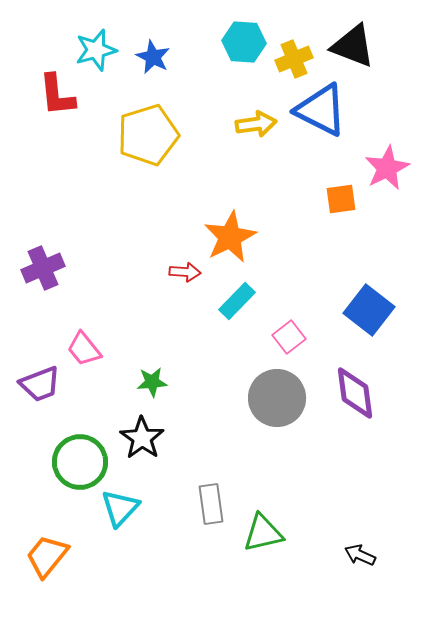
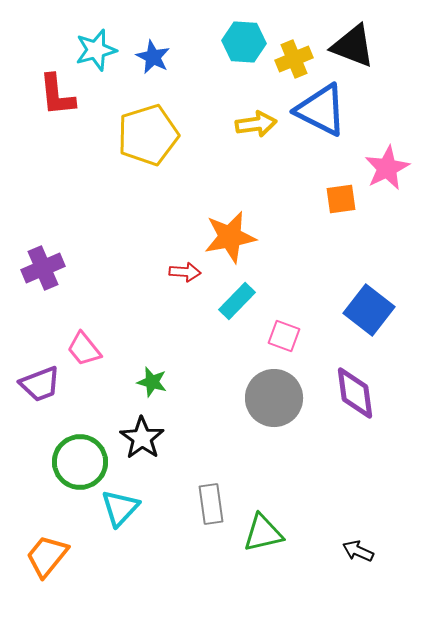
orange star: rotated 16 degrees clockwise
pink square: moved 5 px left, 1 px up; rotated 32 degrees counterclockwise
green star: rotated 20 degrees clockwise
gray circle: moved 3 px left
black arrow: moved 2 px left, 4 px up
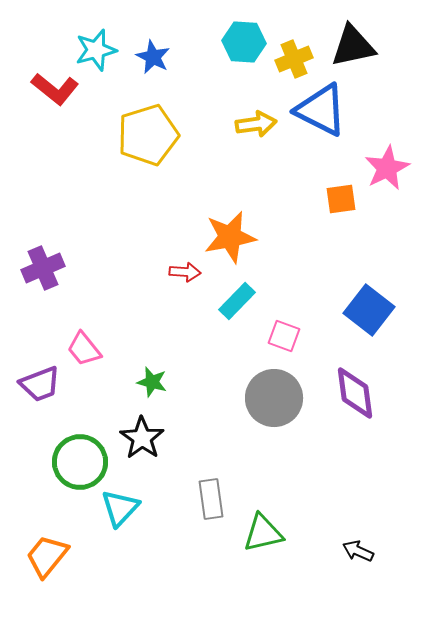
black triangle: rotated 33 degrees counterclockwise
red L-shape: moved 2 px left, 6 px up; rotated 45 degrees counterclockwise
gray rectangle: moved 5 px up
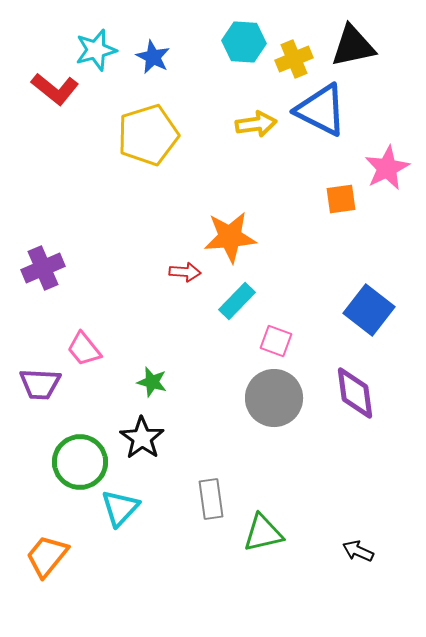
orange star: rotated 6 degrees clockwise
pink square: moved 8 px left, 5 px down
purple trapezoid: rotated 24 degrees clockwise
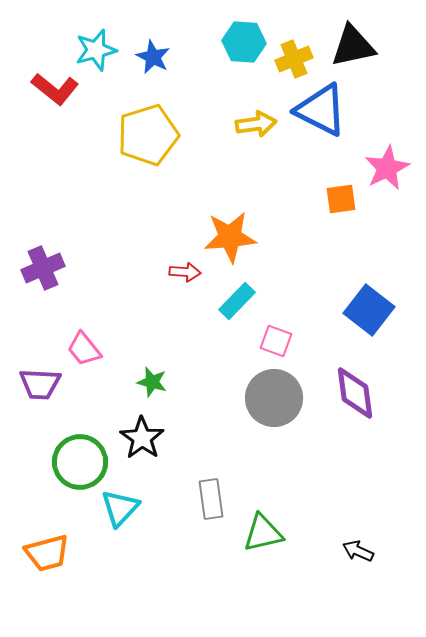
orange trapezoid: moved 3 px up; rotated 144 degrees counterclockwise
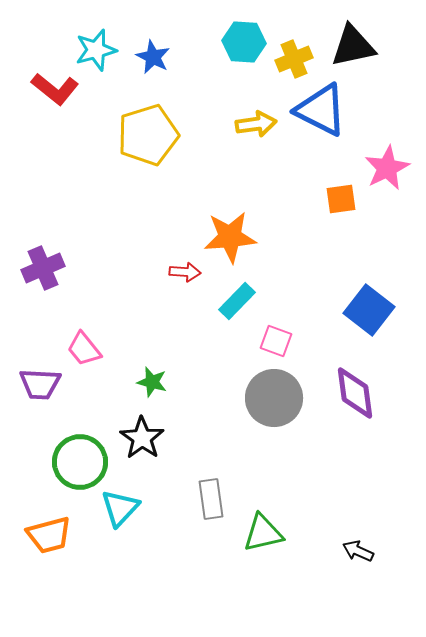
orange trapezoid: moved 2 px right, 18 px up
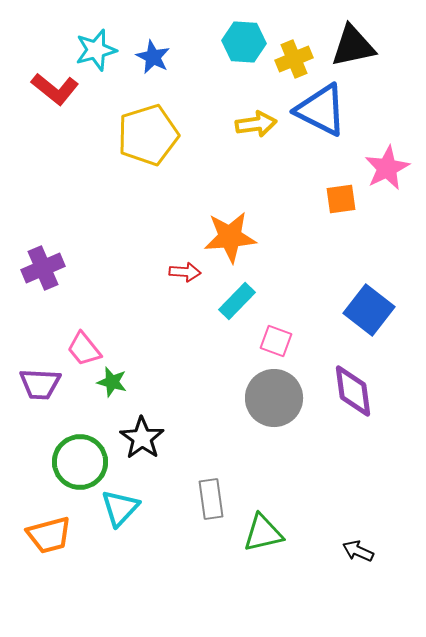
green star: moved 40 px left
purple diamond: moved 2 px left, 2 px up
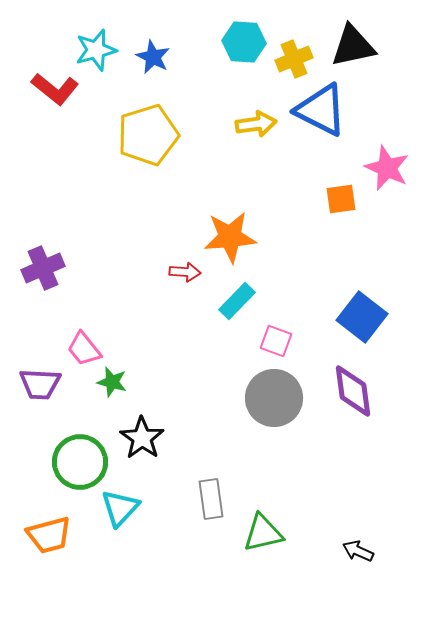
pink star: rotated 21 degrees counterclockwise
blue square: moved 7 px left, 7 px down
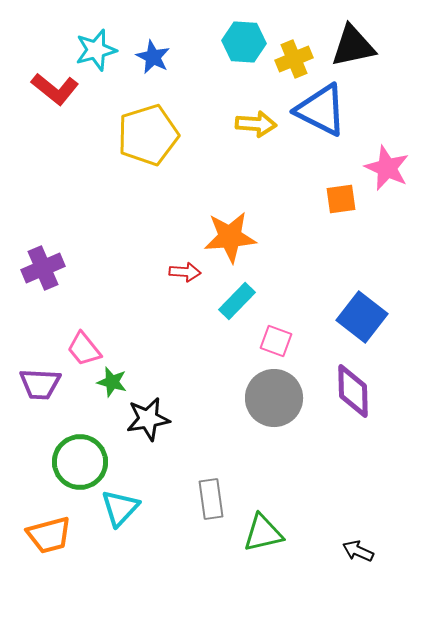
yellow arrow: rotated 12 degrees clockwise
purple diamond: rotated 6 degrees clockwise
black star: moved 6 px right, 19 px up; rotated 27 degrees clockwise
